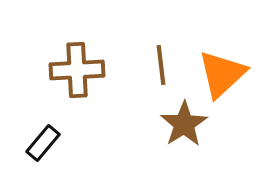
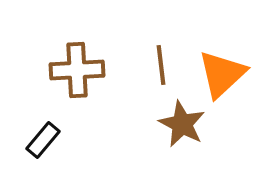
brown star: moved 2 px left; rotated 12 degrees counterclockwise
black rectangle: moved 3 px up
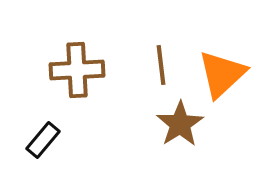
brown star: moved 2 px left; rotated 12 degrees clockwise
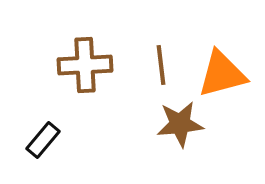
brown cross: moved 8 px right, 5 px up
orange triangle: rotated 28 degrees clockwise
brown star: rotated 27 degrees clockwise
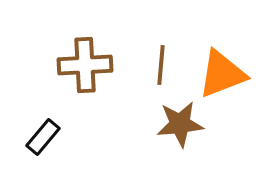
brown line: rotated 12 degrees clockwise
orange triangle: rotated 6 degrees counterclockwise
black rectangle: moved 3 px up
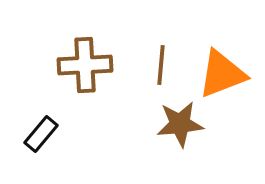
black rectangle: moved 2 px left, 3 px up
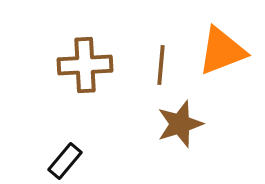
orange triangle: moved 23 px up
brown star: rotated 12 degrees counterclockwise
black rectangle: moved 24 px right, 27 px down
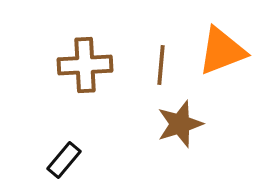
black rectangle: moved 1 px left, 1 px up
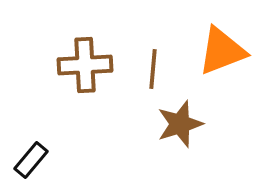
brown line: moved 8 px left, 4 px down
black rectangle: moved 33 px left
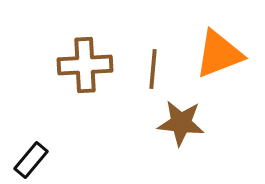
orange triangle: moved 3 px left, 3 px down
brown star: moved 1 px right, 1 px up; rotated 24 degrees clockwise
